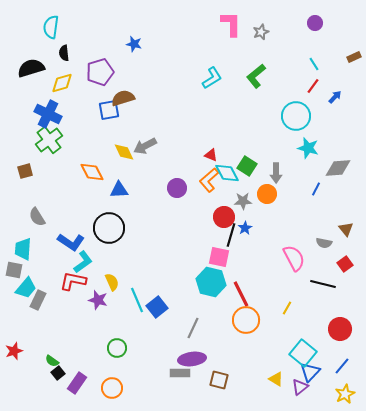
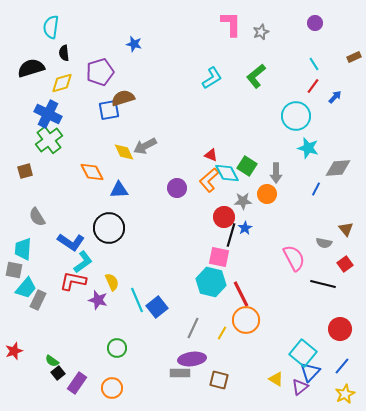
yellow line at (287, 308): moved 65 px left, 25 px down
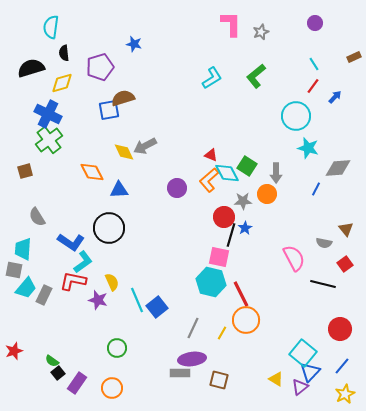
purple pentagon at (100, 72): moved 5 px up
gray rectangle at (38, 300): moved 6 px right, 5 px up
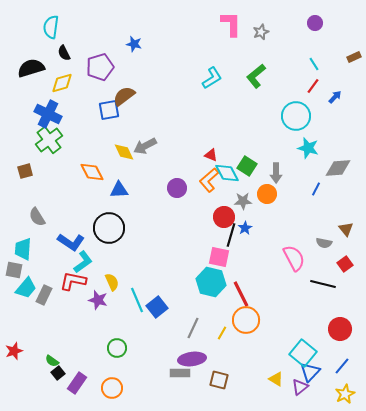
black semicircle at (64, 53): rotated 21 degrees counterclockwise
brown semicircle at (123, 98): moved 1 px right, 2 px up; rotated 20 degrees counterclockwise
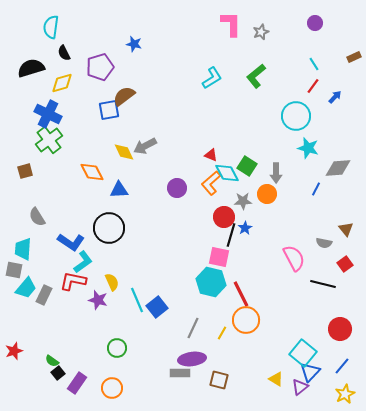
orange L-shape at (209, 180): moved 2 px right, 3 px down
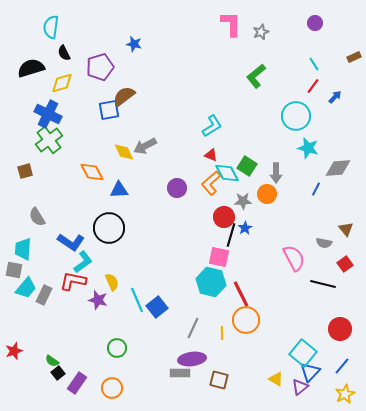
cyan L-shape at (212, 78): moved 48 px down
yellow line at (222, 333): rotated 32 degrees counterclockwise
